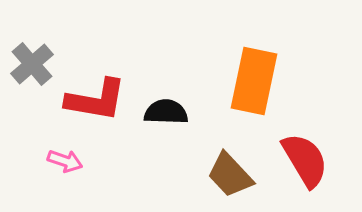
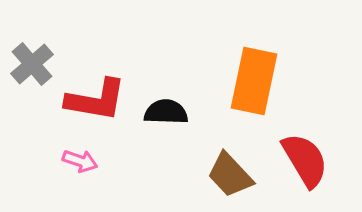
pink arrow: moved 15 px right
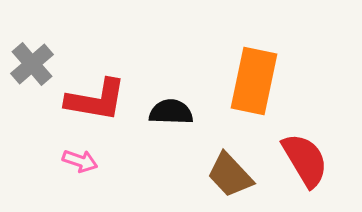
black semicircle: moved 5 px right
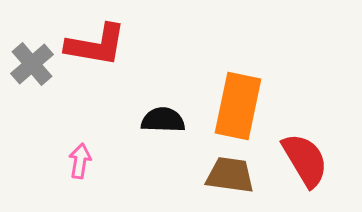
orange rectangle: moved 16 px left, 25 px down
red L-shape: moved 55 px up
black semicircle: moved 8 px left, 8 px down
pink arrow: rotated 100 degrees counterclockwise
brown trapezoid: rotated 141 degrees clockwise
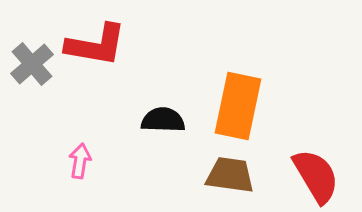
red semicircle: moved 11 px right, 16 px down
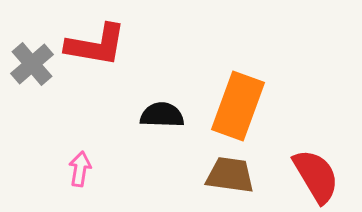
orange rectangle: rotated 8 degrees clockwise
black semicircle: moved 1 px left, 5 px up
pink arrow: moved 8 px down
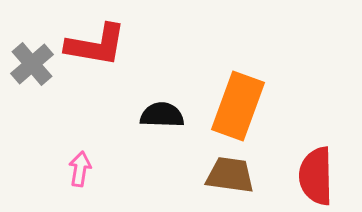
red semicircle: rotated 150 degrees counterclockwise
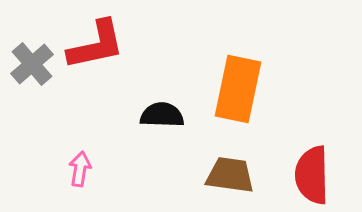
red L-shape: rotated 22 degrees counterclockwise
orange rectangle: moved 17 px up; rotated 8 degrees counterclockwise
red semicircle: moved 4 px left, 1 px up
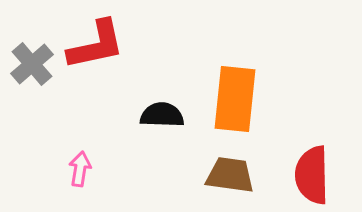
orange rectangle: moved 3 px left, 10 px down; rotated 6 degrees counterclockwise
